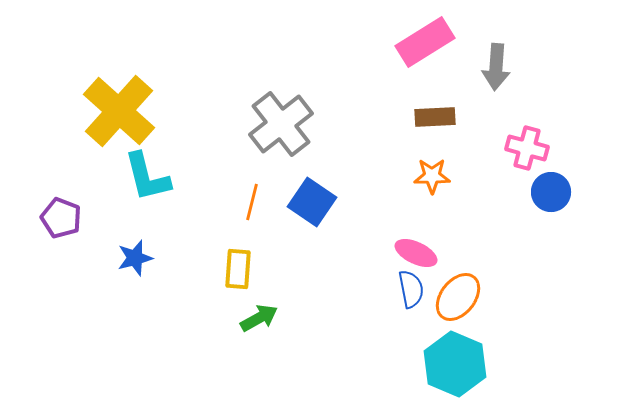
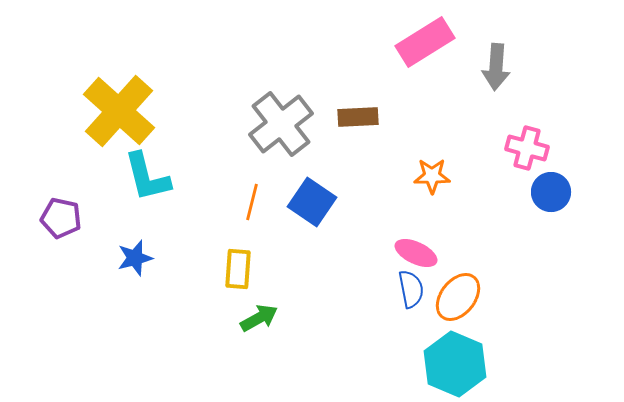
brown rectangle: moved 77 px left
purple pentagon: rotated 9 degrees counterclockwise
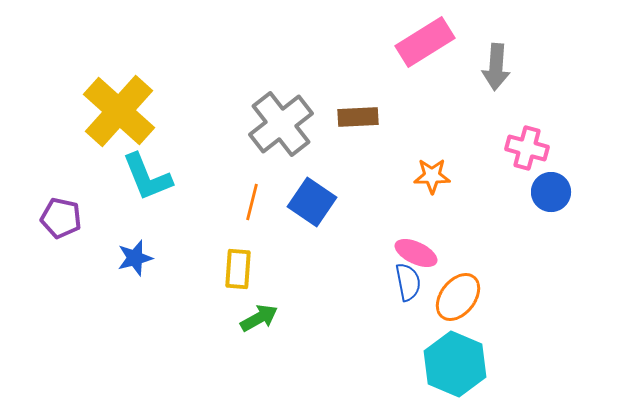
cyan L-shape: rotated 8 degrees counterclockwise
blue semicircle: moved 3 px left, 7 px up
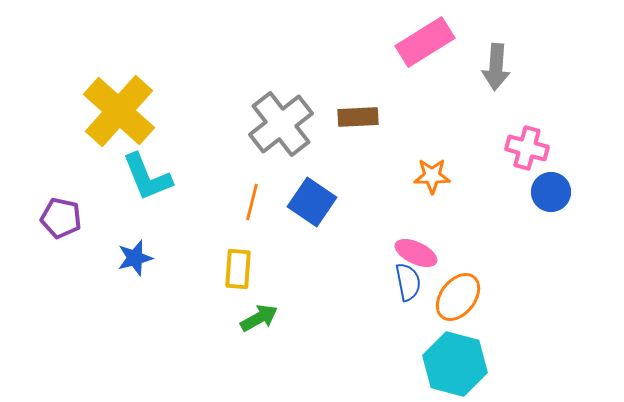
cyan hexagon: rotated 8 degrees counterclockwise
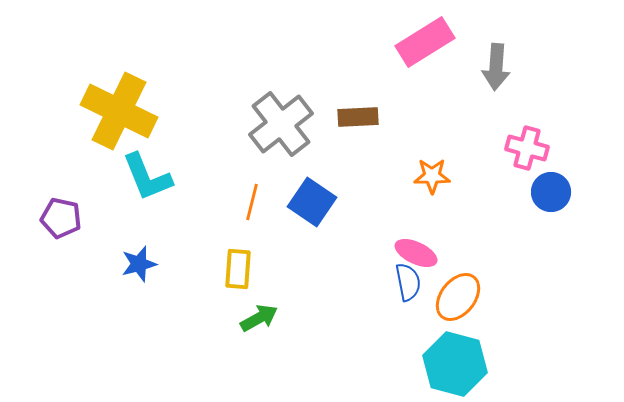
yellow cross: rotated 16 degrees counterclockwise
blue star: moved 4 px right, 6 px down
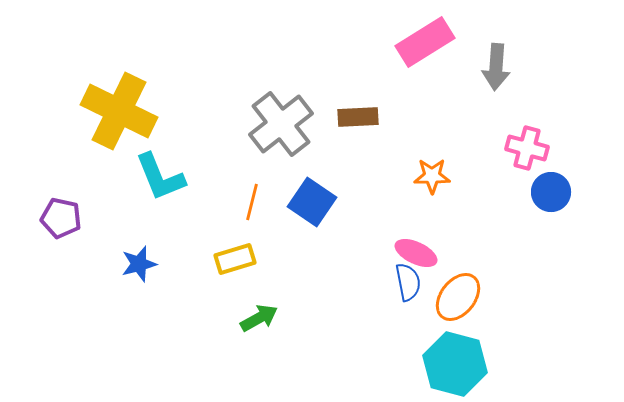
cyan L-shape: moved 13 px right
yellow rectangle: moved 3 px left, 10 px up; rotated 69 degrees clockwise
